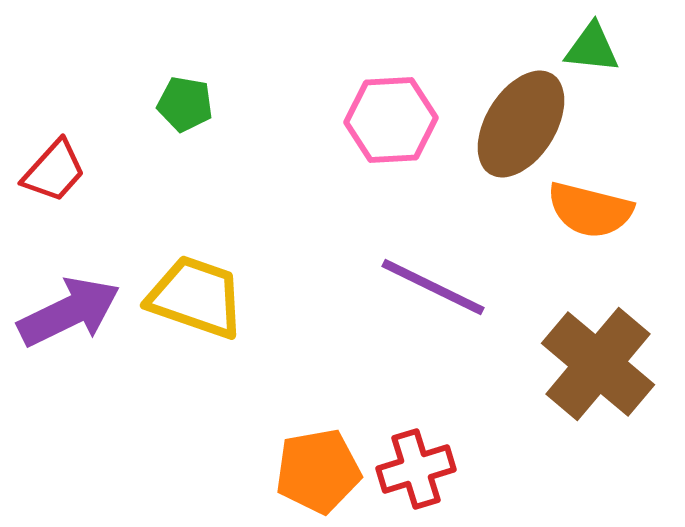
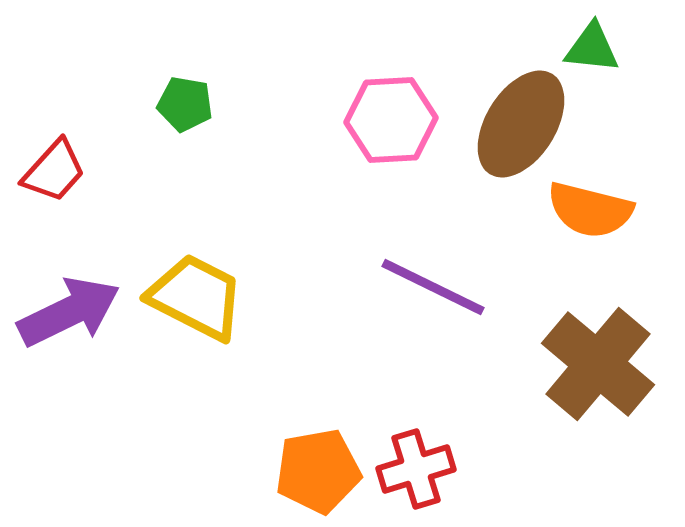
yellow trapezoid: rotated 8 degrees clockwise
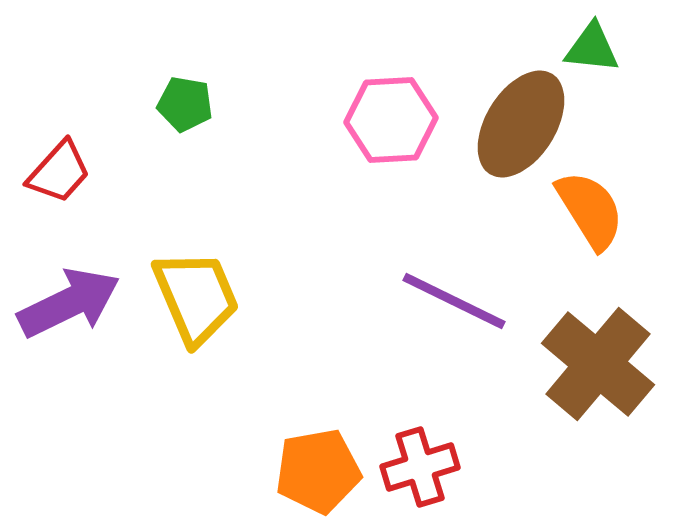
red trapezoid: moved 5 px right, 1 px down
orange semicircle: rotated 136 degrees counterclockwise
purple line: moved 21 px right, 14 px down
yellow trapezoid: rotated 40 degrees clockwise
purple arrow: moved 9 px up
red cross: moved 4 px right, 2 px up
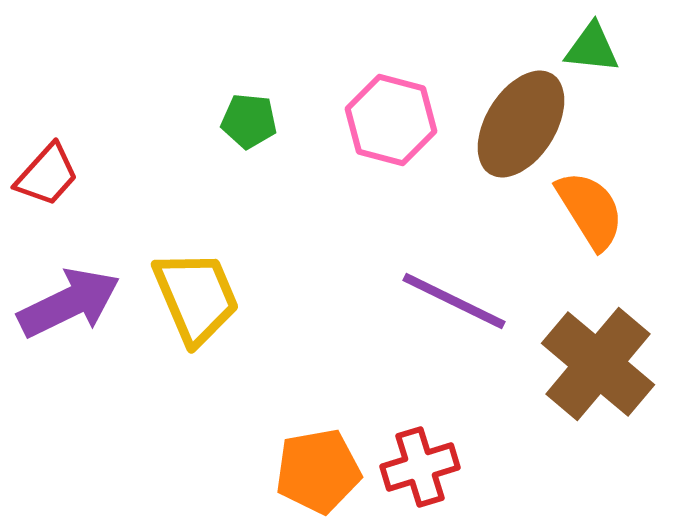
green pentagon: moved 64 px right, 17 px down; rotated 4 degrees counterclockwise
pink hexagon: rotated 18 degrees clockwise
red trapezoid: moved 12 px left, 3 px down
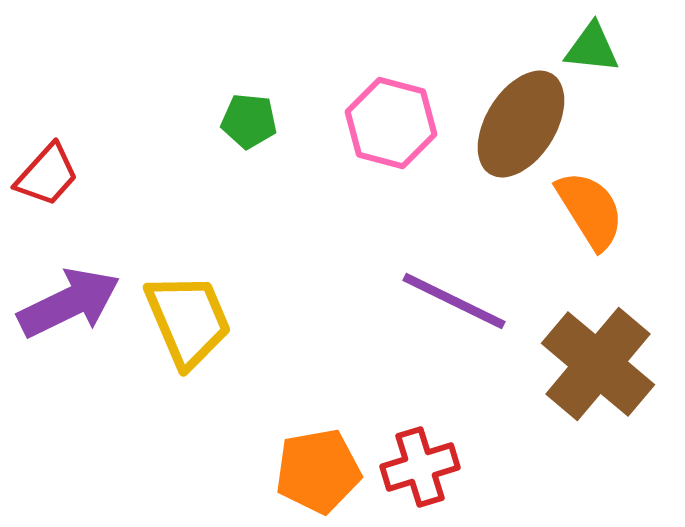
pink hexagon: moved 3 px down
yellow trapezoid: moved 8 px left, 23 px down
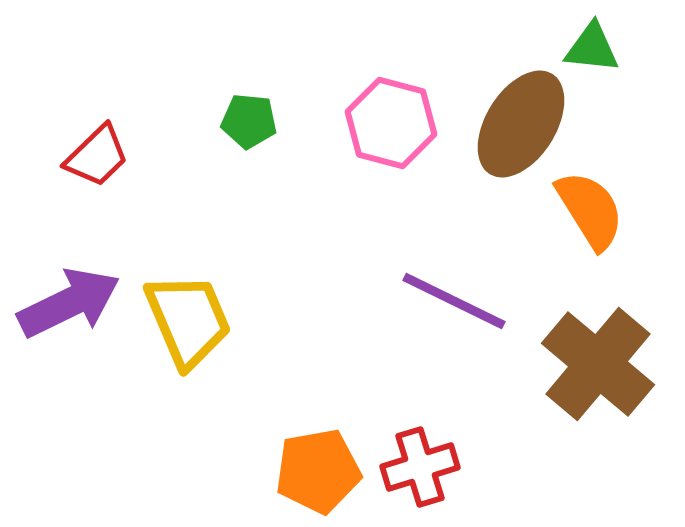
red trapezoid: moved 50 px right, 19 px up; rotated 4 degrees clockwise
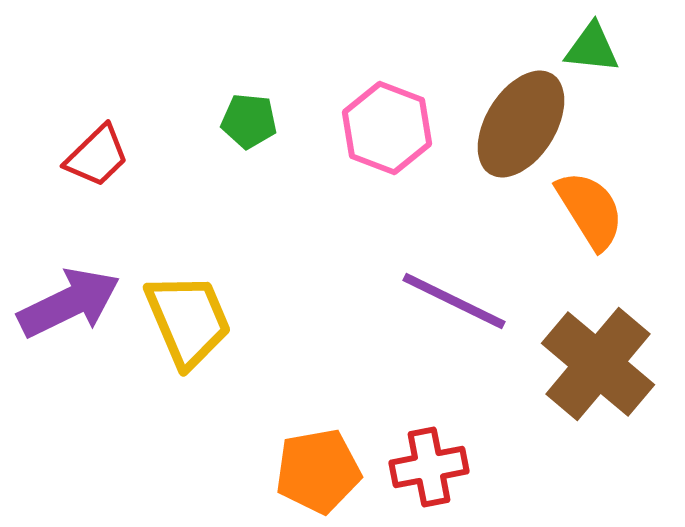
pink hexagon: moved 4 px left, 5 px down; rotated 6 degrees clockwise
red cross: moved 9 px right; rotated 6 degrees clockwise
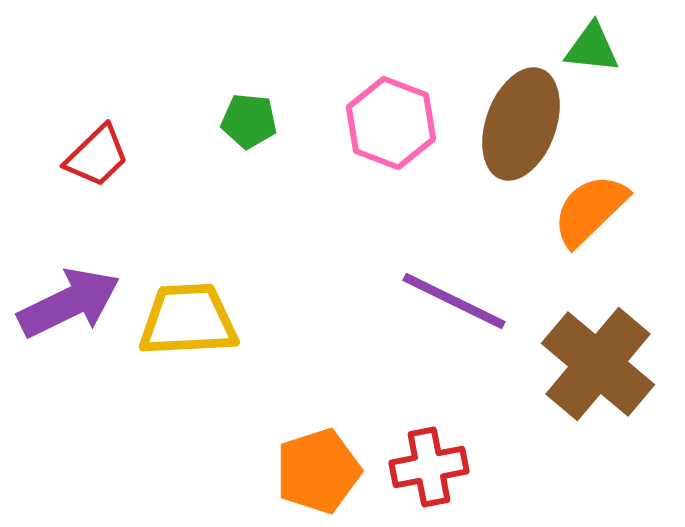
brown ellipse: rotated 12 degrees counterclockwise
pink hexagon: moved 4 px right, 5 px up
orange semicircle: rotated 102 degrees counterclockwise
yellow trapezoid: rotated 70 degrees counterclockwise
orange pentagon: rotated 8 degrees counterclockwise
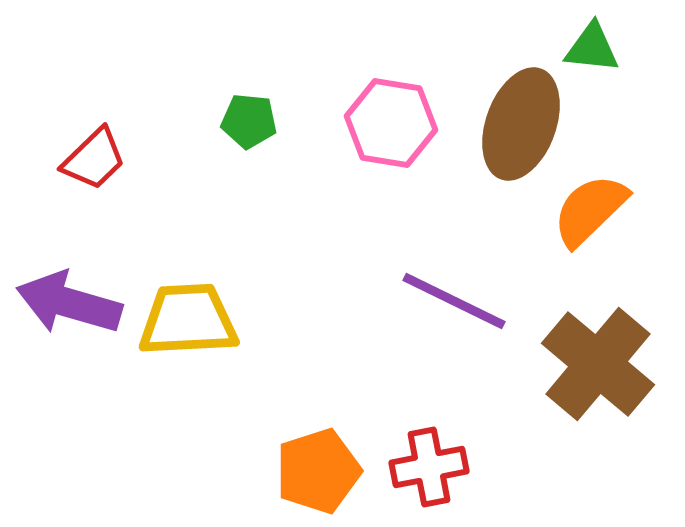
pink hexagon: rotated 12 degrees counterclockwise
red trapezoid: moved 3 px left, 3 px down
purple arrow: rotated 138 degrees counterclockwise
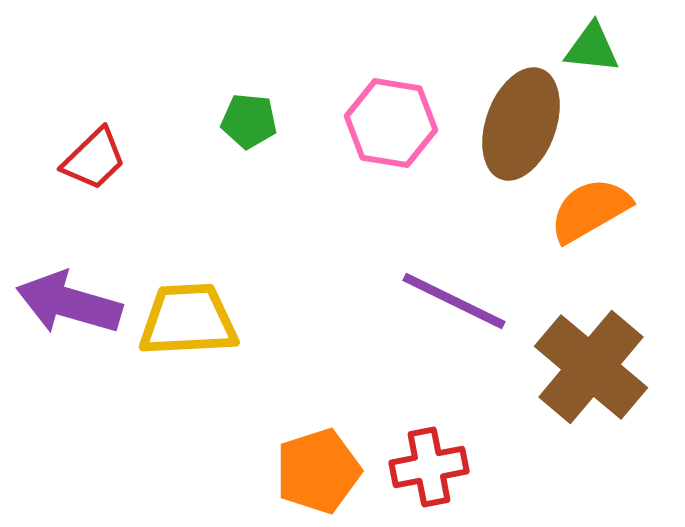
orange semicircle: rotated 14 degrees clockwise
brown cross: moved 7 px left, 3 px down
